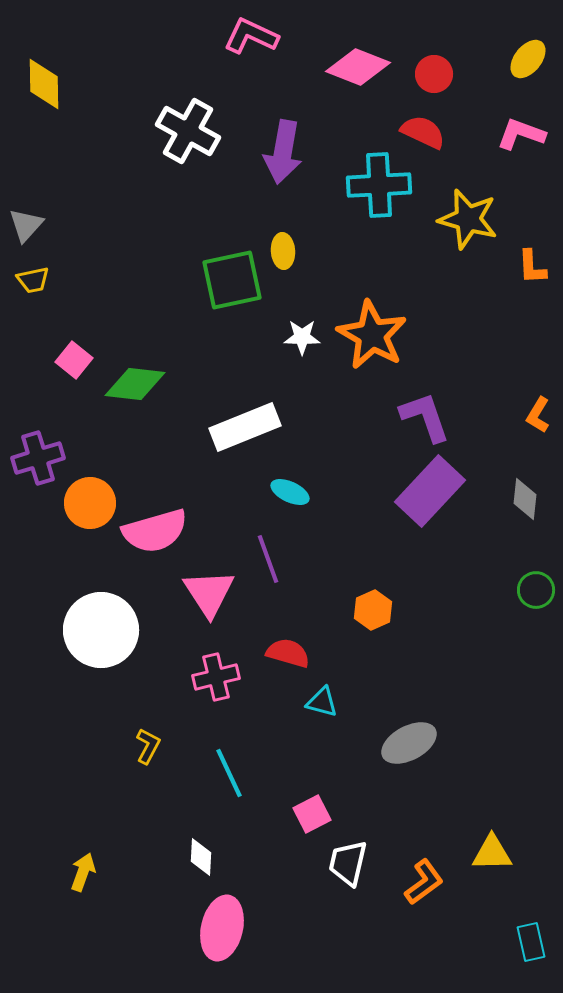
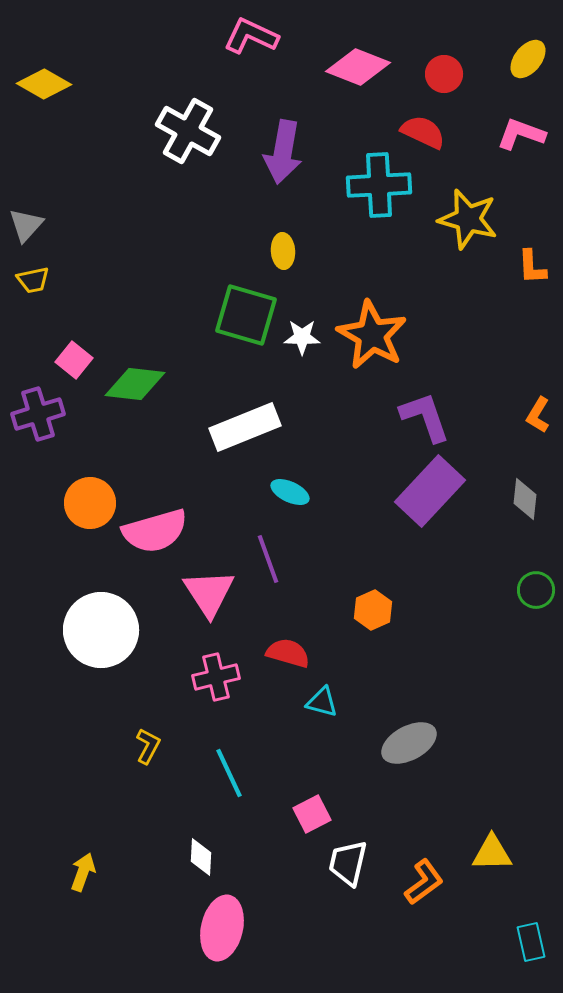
red circle at (434, 74): moved 10 px right
yellow diamond at (44, 84): rotated 60 degrees counterclockwise
green square at (232, 280): moved 14 px right, 35 px down; rotated 28 degrees clockwise
purple cross at (38, 458): moved 44 px up
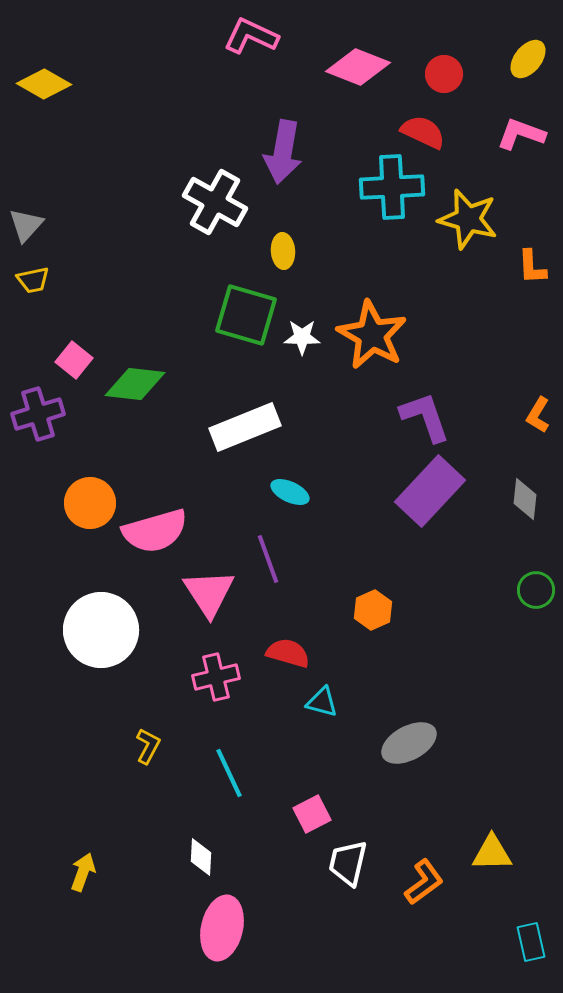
white cross at (188, 131): moved 27 px right, 71 px down
cyan cross at (379, 185): moved 13 px right, 2 px down
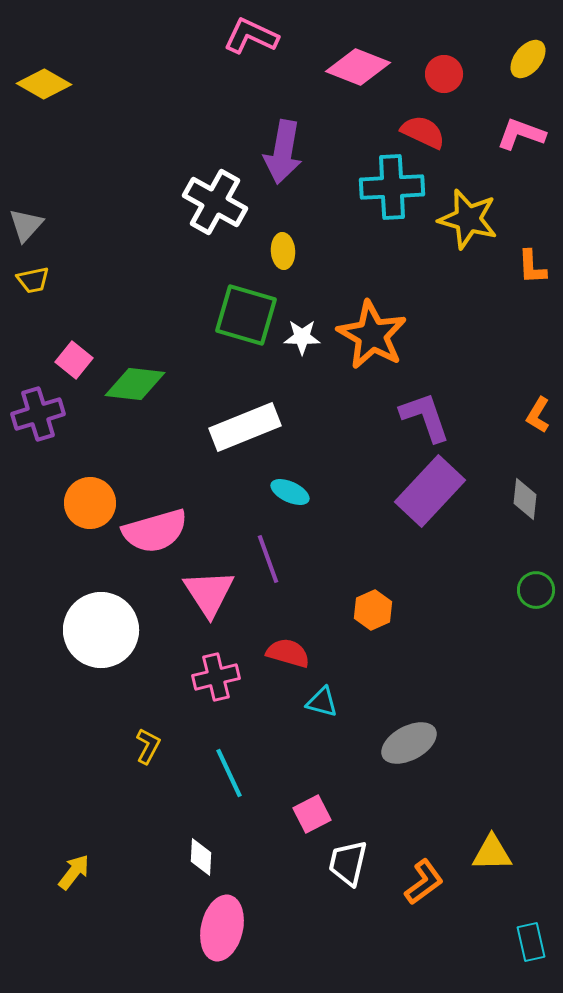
yellow arrow at (83, 872): moved 9 px left; rotated 18 degrees clockwise
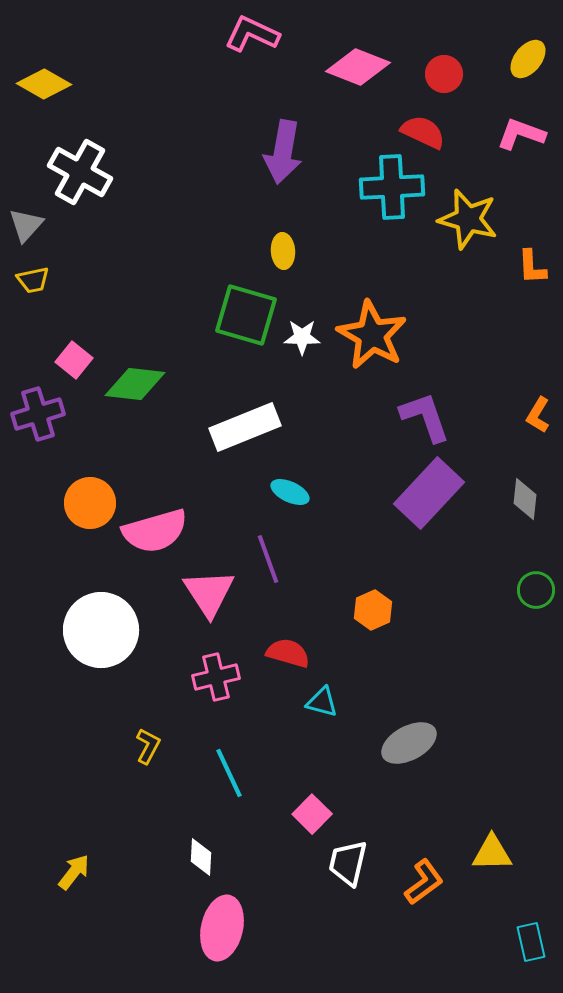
pink L-shape at (251, 36): moved 1 px right, 2 px up
white cross at (215, 202): moved 135 px left, 30 px up
purple rectangle at (430, 491): moved 1 px left, 2 px down
pink square at (312, 814): rotated 18 degrees counterclockwise
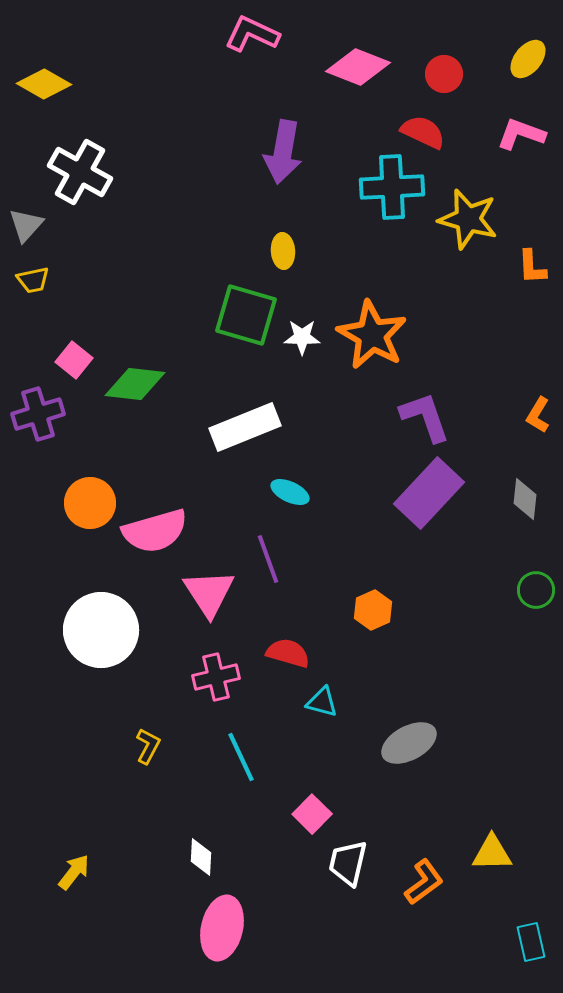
cyan line at (229, 773): moved 12 px right, 16 px up
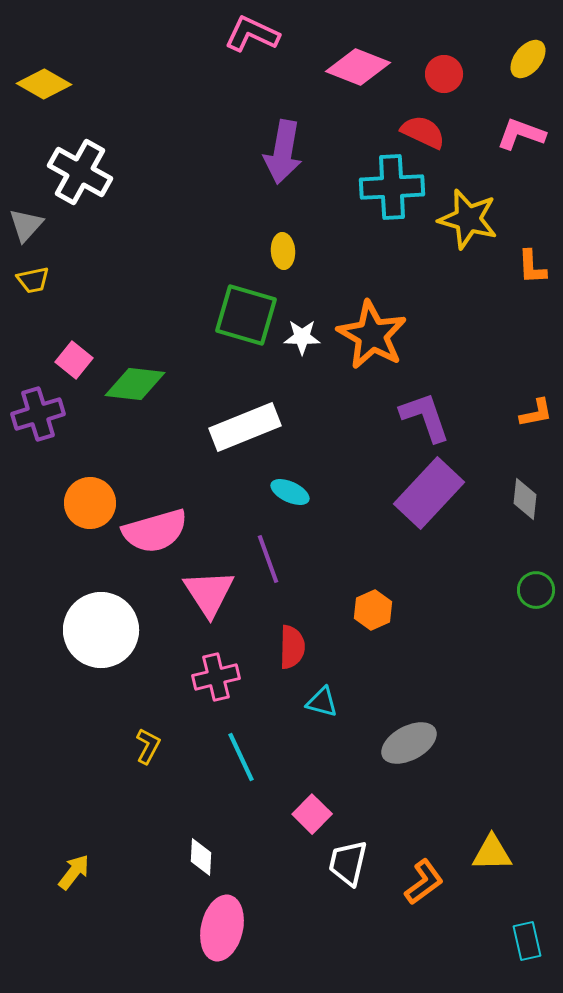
orange L-shape at (538, 415): moved 2 px left, 2 px up; rotated 132 degrees counterclockwise
red semicircle at (288, 653): moved 4 px right, 6 px up; rotated 75 degrees clockwise
cyan rectangle at (531, 942): moved 4 px left, 1 px up
